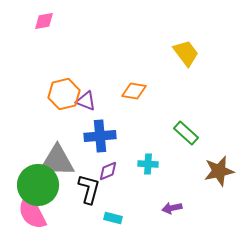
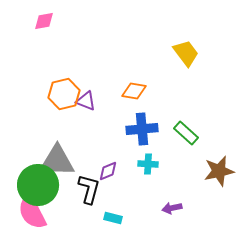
blue cross: moved 42 px right, 7 px up
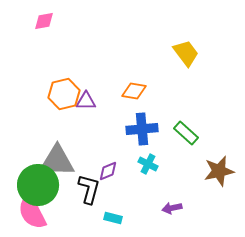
purple triangle: rotated 20 degrees counterclockwise
cyan cross: rotated 24 degrees clockwise
